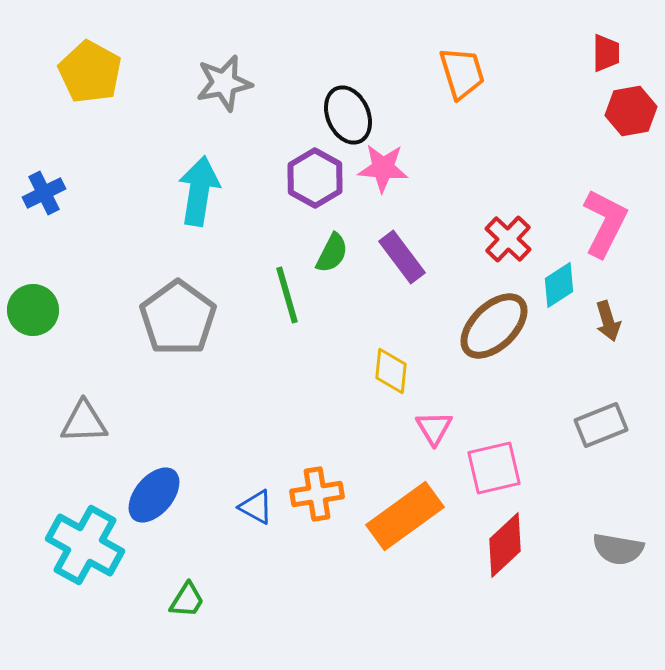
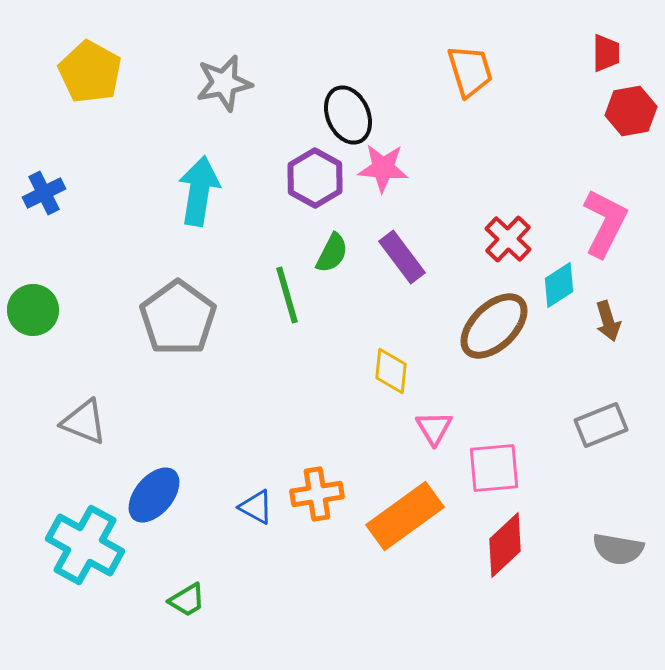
orange trapezoid: moved 8 px right, 2 px up
gray triangle: rotated 24 degrees clockwise
pink square: rotated 8 degrees clockwise
green trapezoid: rotated 27 degrees clockwise
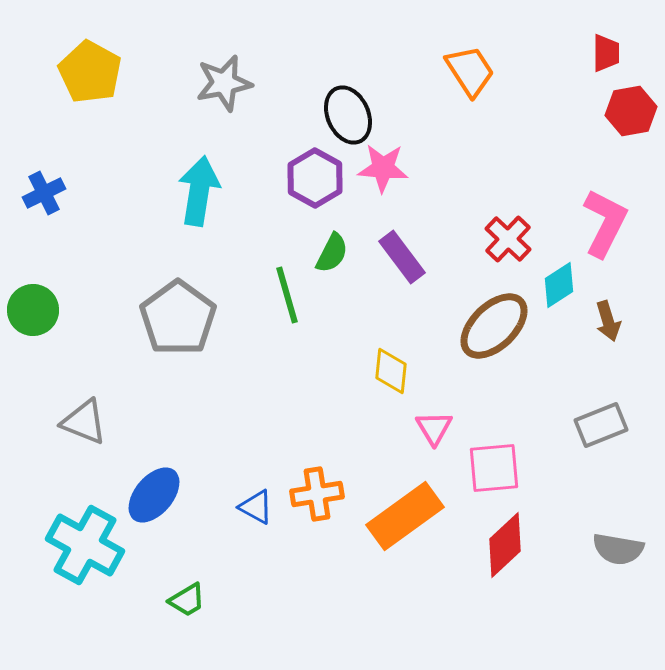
orange trapezoid: rotated 16 degrees counterclockwise
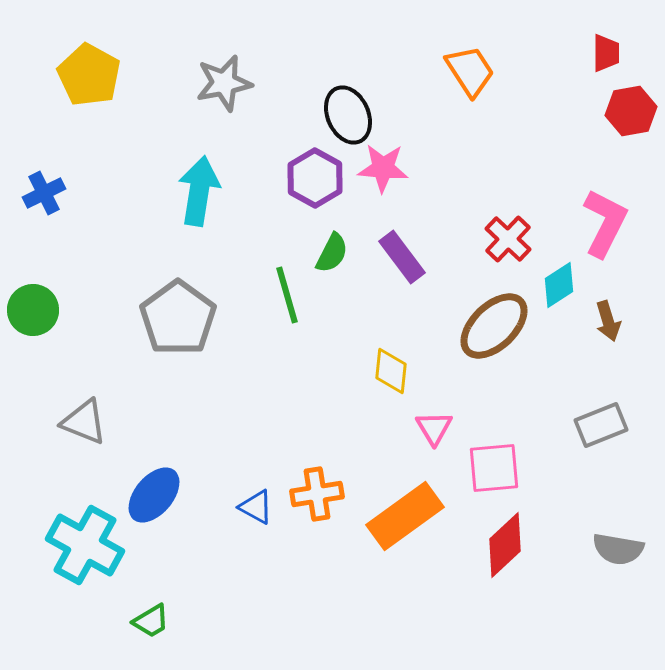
yellow pentagon: moved 1 px left, 3 px down
green trapezoid: moved 36 px left, 21 px down
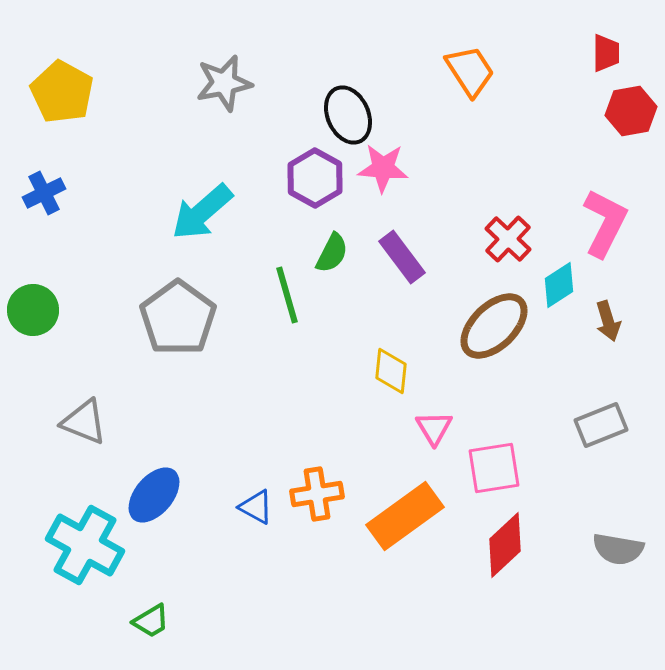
yellow pentagon: moved 27 px left, 17 px down
cyan arrow: moved 3 px right, 21 px down; rotated 140 degrees counterclockwise
pink square: rotated 4 degrees counterclockwise
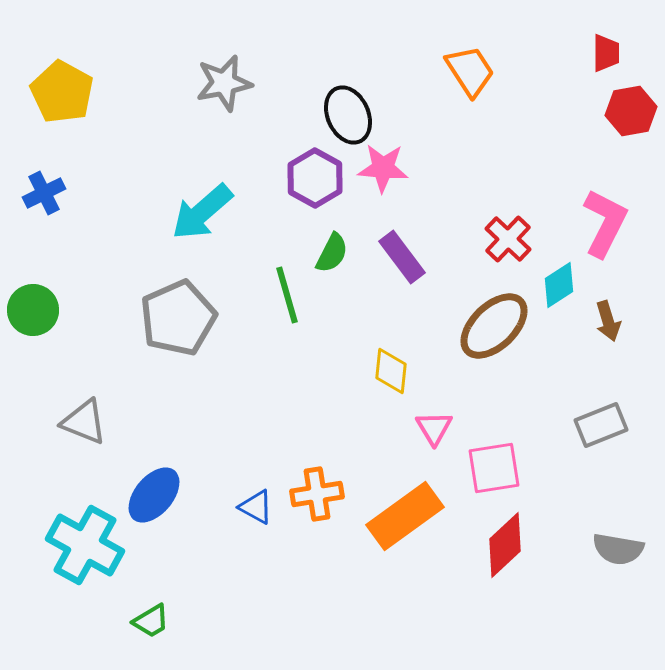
gray pentagon: rotated 12 degrees clockwise
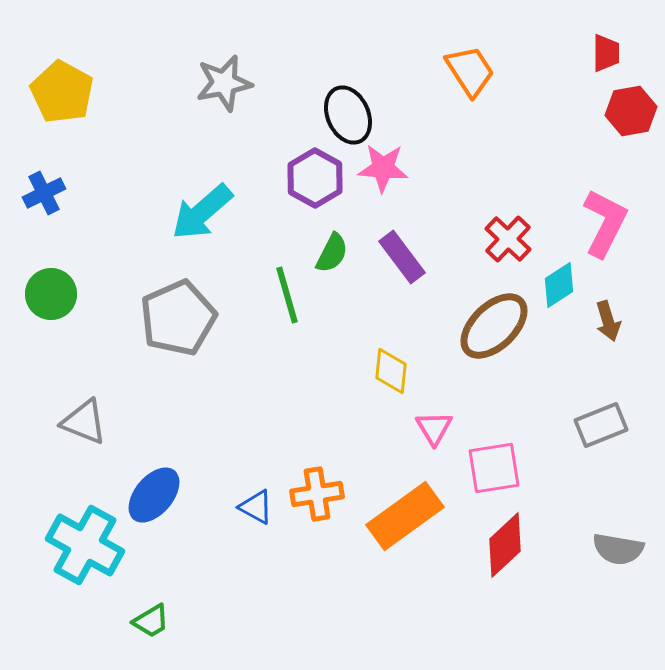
green circle: moved 18 px right, 16 px up
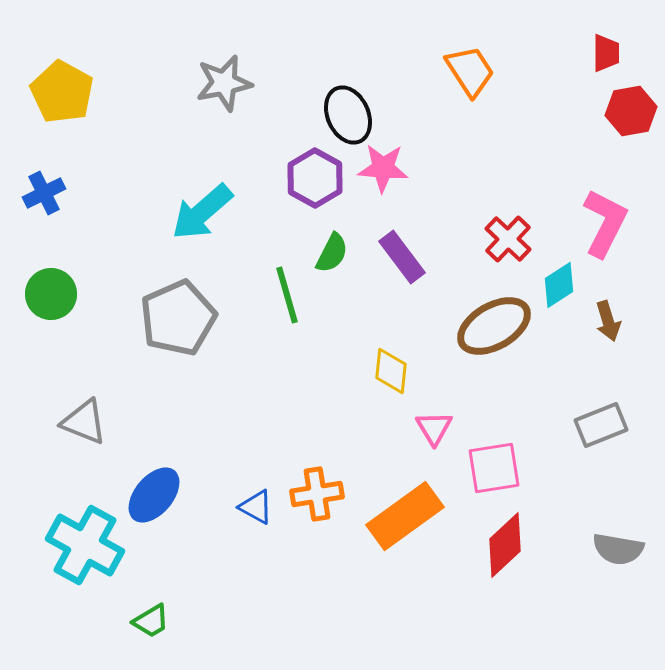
brown ellipse: rotated 14 degrees clockwise
